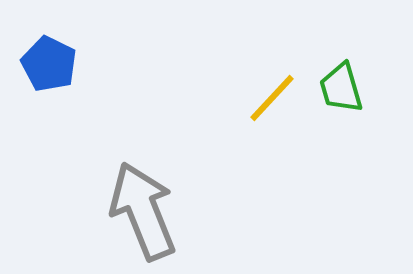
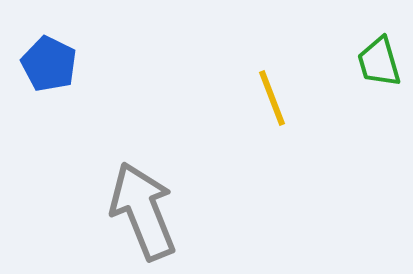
green trapezoid: moved 38 px right, 26 px up
yellow line: rotated 64 degrees counterclockwise
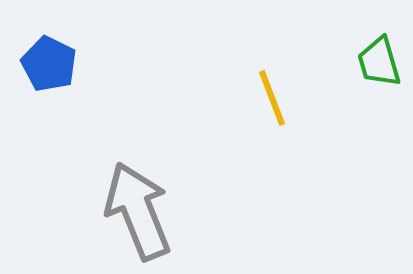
gray arrow: moved 5 px left
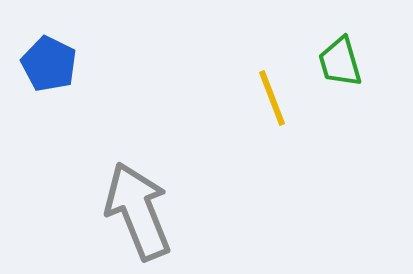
green trapezoid: moved 39 px left
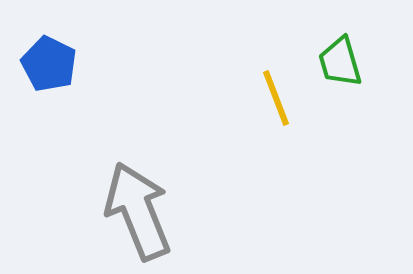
yellow line: moved 4 px right
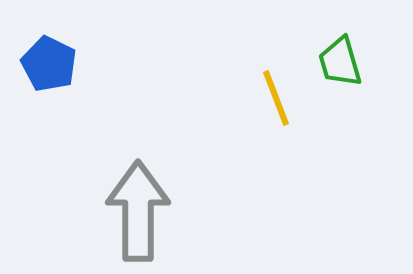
gray arrow: rotated 22 degrees clockwise
